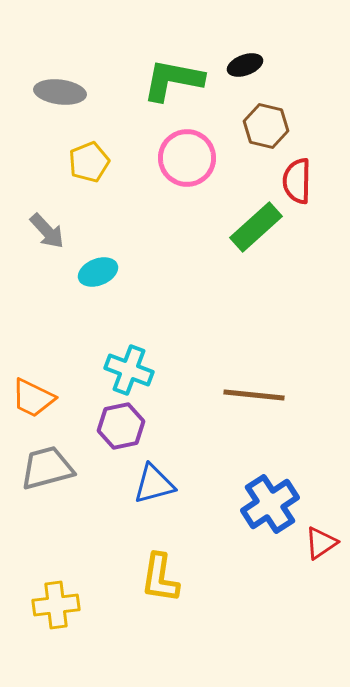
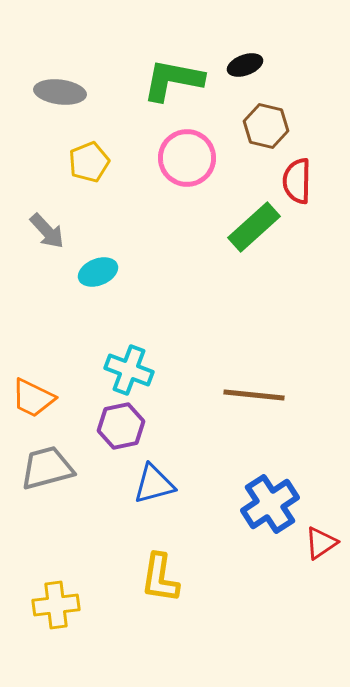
green rectangle: moved 2 px left
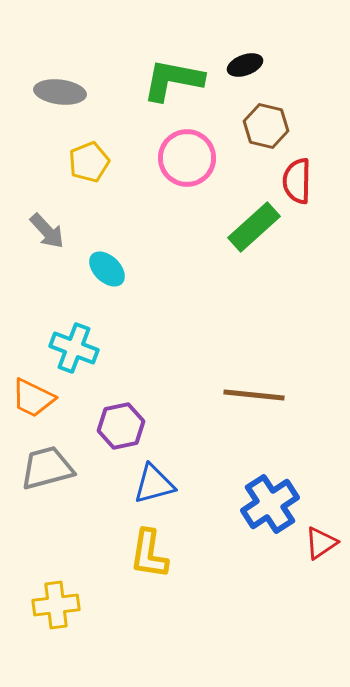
cyan ellipse: moved 9 px right, 3 px up; rotated 66 degrees clockwise
cyan cross: moved 55 px left, 22 px up
yellow L-shape: moved 11 px left, 24 px up
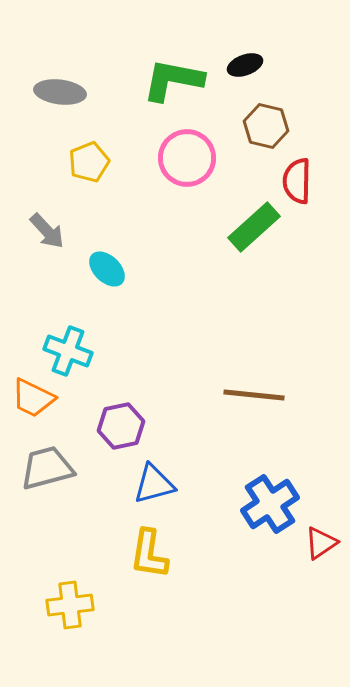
cyan cross: moved 6 px left, 3 px down
yellow cross: moved 14 px right
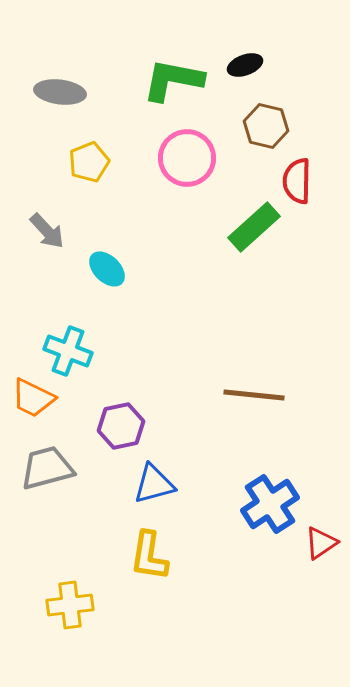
yellow L-shape: moved 2 px down
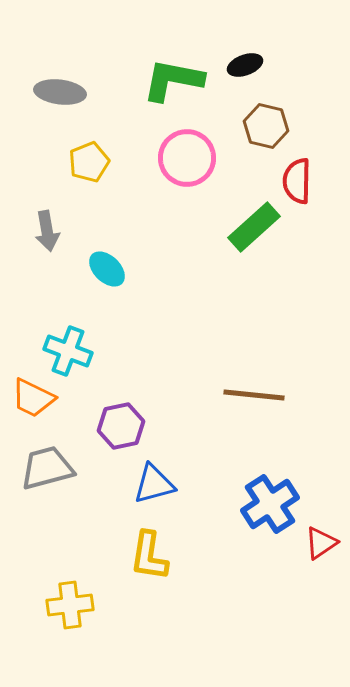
gray arrow: rotated 33 degrees clockwise
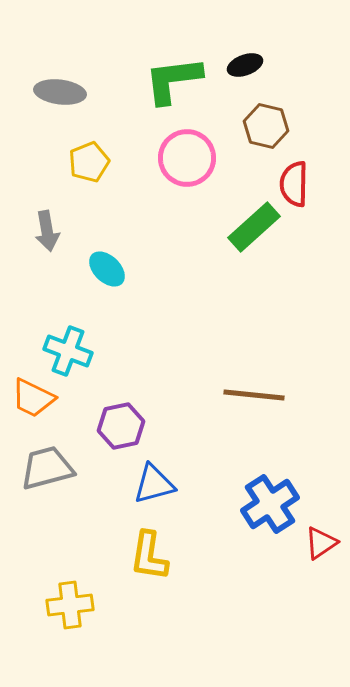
green L-shape: rotated 18 degrees counterclockwise
red semicircle: moved 3 px left, 3 px down
